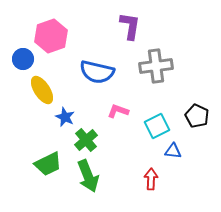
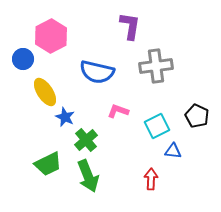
pink hexagon: rotated 8 degrees counterclockwise
yellow ellipse: moved 3 px right, 2 px down
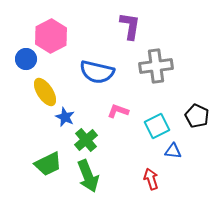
blue circle: moved 3 px right
red arrow: rotated 20 degrees counterclockwise
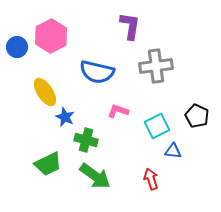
blue circle: moved 9 px left, 12 px up
green cross: rotated 35 degrees counterclockwise
green arrow: moved 7 px right; rotated 32 degrees counterclockwise
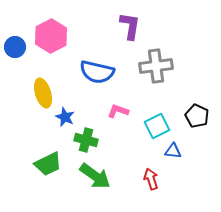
blue circle: moved 2 px left
yellow ellipse: moved 2 px left, 1 px down; rotated 16 degrees clockwise
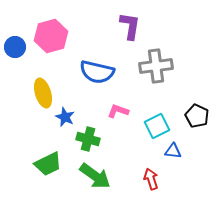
pink hexagon: rotated 12 degrees clockwise
green cross: moved 2 px right, 1 px up
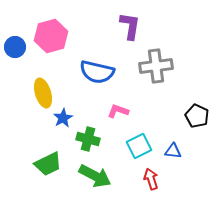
blue star: moved 2 px left, 1 px down; rotated 18 degrees clockwise
cyan square: moved 18 px left, 20 px down
green arrow: rotated 8 degrees counterclockwise
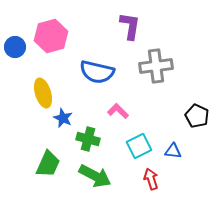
pink L-shape: rotated 25 degrees clockwise
blue star: rotated 18 degrees counterclockwise
green trapezoid: rotated 40 degrees counterclockwise
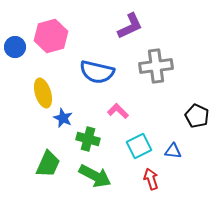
purple L-shape: rotated 56 degrees clockwise
